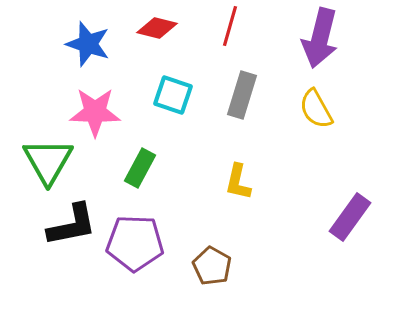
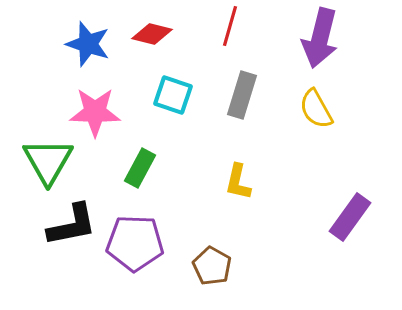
red diamond: moved 5 px left, 6 px down
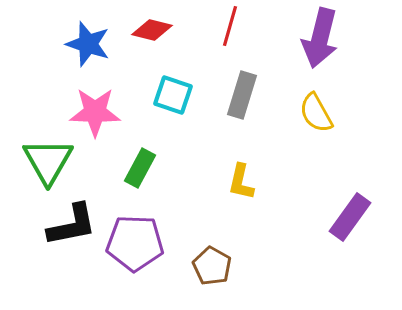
red diamond: moved 4 px up
yellow semicircle: moved 4 px down
yellow L-shape: moved 3 px right
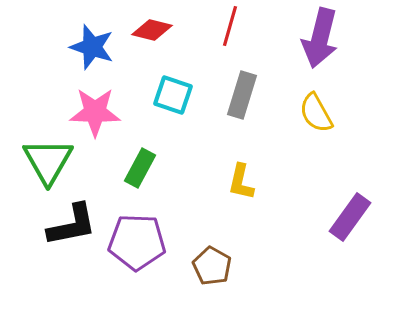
blue star: moved 4 px right, 3 px down
purple pentagon: moved 2 px right, 1 px up
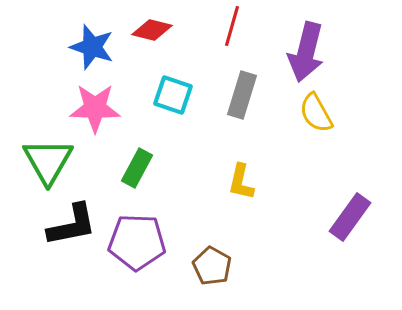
red line: moved 2 px right
purple arrow: moved 14 px left, 14 px down
pink star: moved 4 px up
green rectangle: moved 3 px left
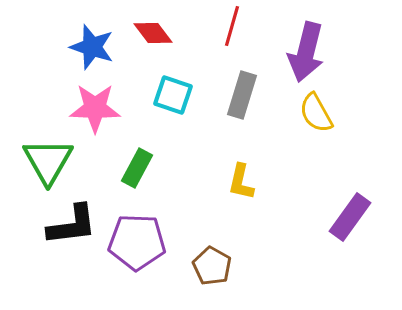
red diamond: moved 1 px right, 3 px down; rotated 39 degrees clockwise
black L-shape: rotated 4 degrees clockwise
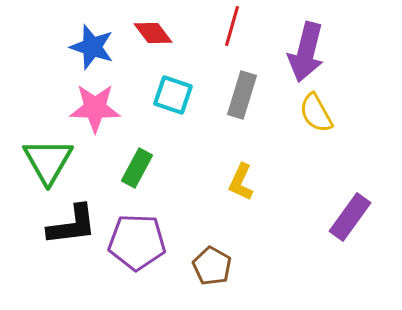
yellow L-shape: rotated 12 degrees clockwise
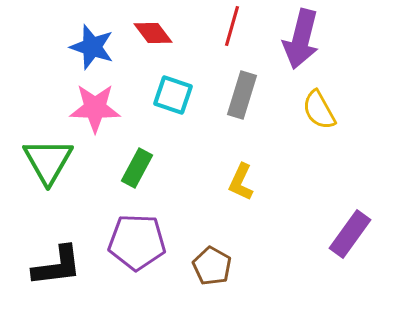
purple arrow: moved 5 px left, 13 px up
yellow semicircle: moved 3 px right, 3 px up
purple rectangle: moved 17 px down
black L-shape: moved 15 px left, 41 px down
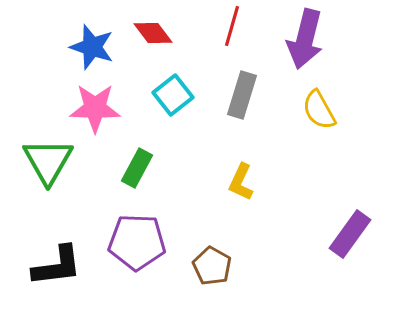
purple arrow: moved 4 px right
cyan square: rotated 33 degrees clockwise
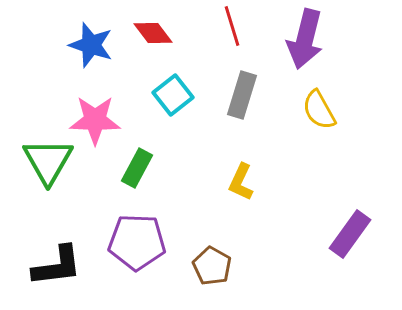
red line: rotated 33 degrees counterclockwise
blue star: moved 1 px left, 2 px up
pink star: moved 12 px down
